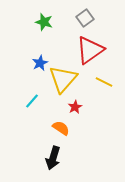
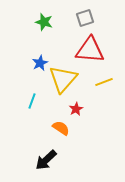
gray square: rotated 18 degrees clockwise
red triangle: rotated 40 degrees clockwise
yellow line: rotated 48 degrees counterclockwise
cyan line: rotated 21 degrees counterclockwise
red star: moved 1 px right, 2 px down
black arrow: moved 7 px left, 2 px down; rotated 30 degrees clockwise
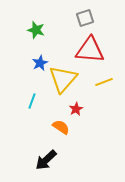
green star: moved 8 px left, 8 px down
orange semicircle: moved 1 px up
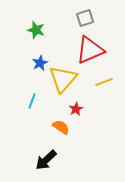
red triangle: rotated 28 degrees counterclockwise
